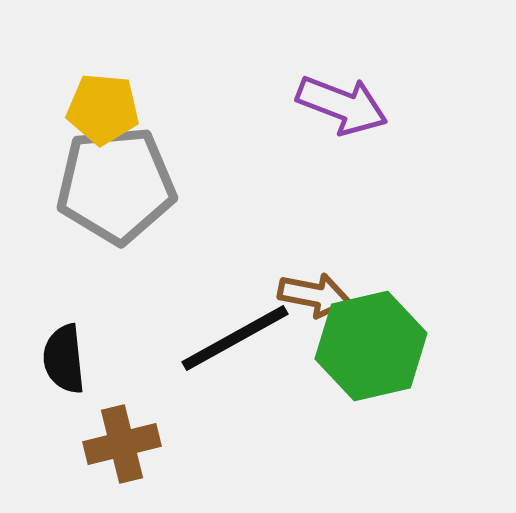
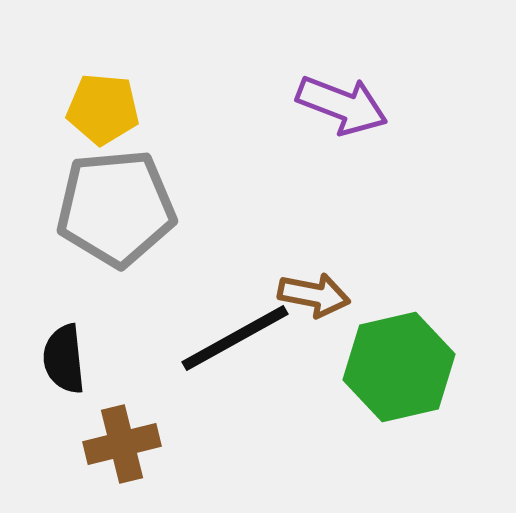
gray pentagon: moved 23 px down
green hexagon: moved 28 px right, 21 px down
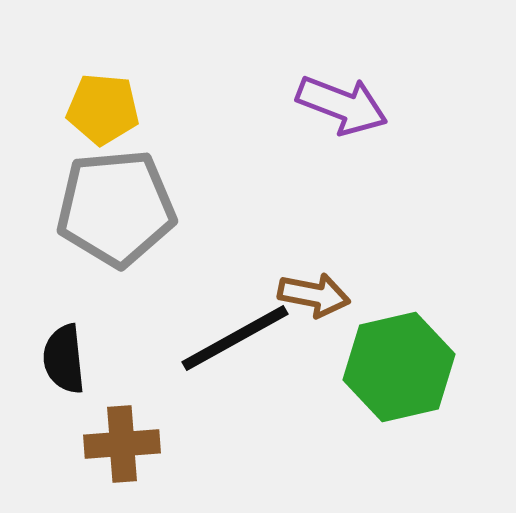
brown cross: rotated 10 degrees clockwise
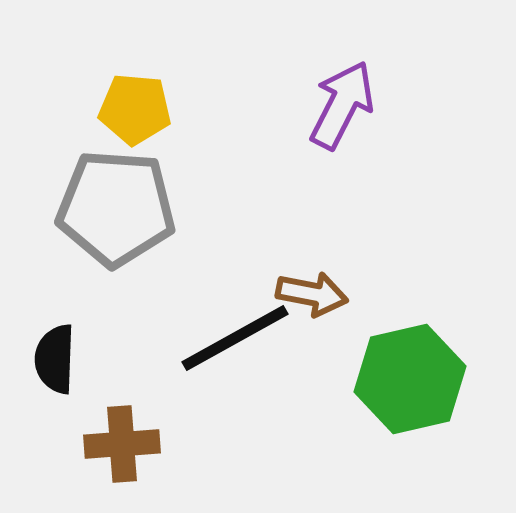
purple arrow: rotated 84 degrees counterclockwise
yellow pentagon: moved 32 px right
gray pentagon: rotated 9 degrees clockwise
brown arrow: moved 2 px left, 1 px up
black semicircle: moved 9 px left; rotated 8 degrees clockwise
green hexagon: moved 11 px right, 12 px down
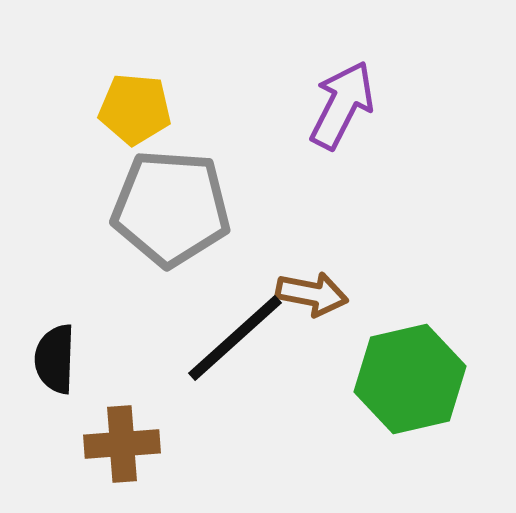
gray pentagon: moved 55 px right
black line: rotated 13 degrees counterclockwise
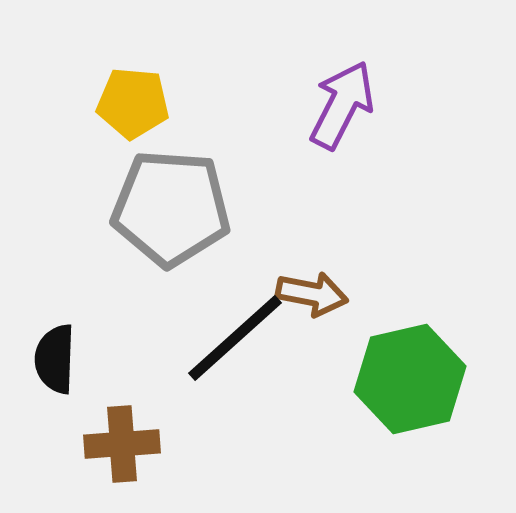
yellow pentagon: moved 2 px left, 6 px up
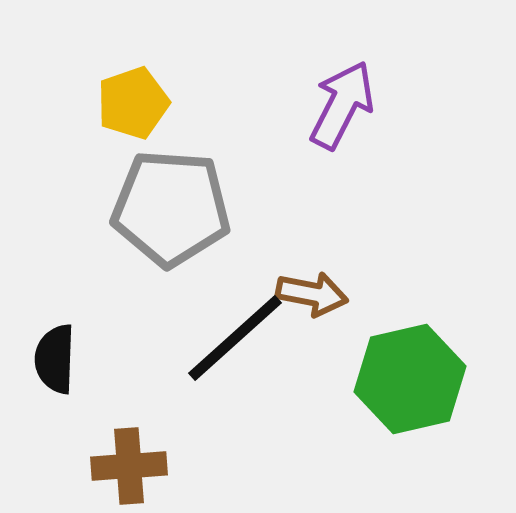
yellow pentagon: rotated 24 degrees counterclockwise
brown cross: moved 7 px right, 22 px down
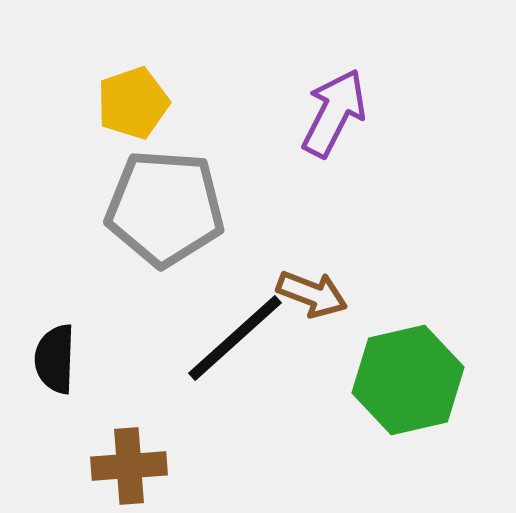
purple arrow: moved 8 px left, 8 px down
gray pentagon: moved 6 px left
brown arrow: rotated 10 degrees clockwise
green hexagon: moved 2 px left, 1 px down
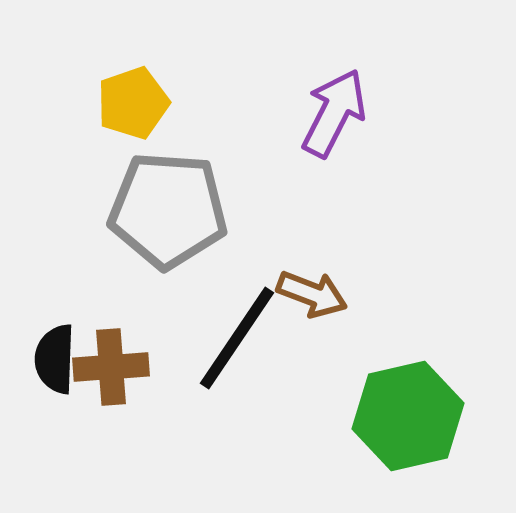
gray pentagon: moved 3 px right, 2 px down
black line: moved 2 px right; rotated 14 degrees counterclockwise
green hexagon: moved 36 px down
brown cross: moved 18 px left, 99 px up
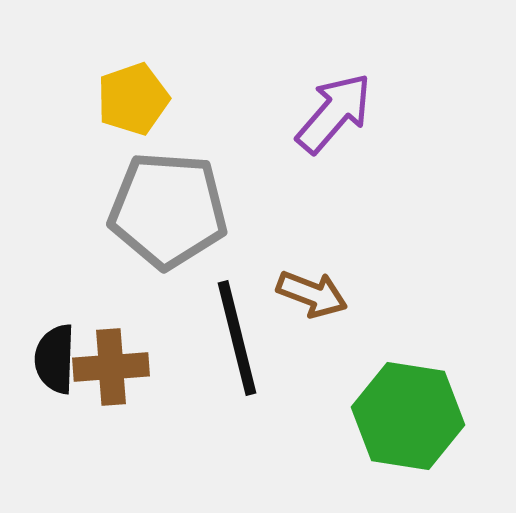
yellow pentagon: moved 4 px up
purple arrow: rotated 14 degrees clockwise
black line: rotated 48 degrees counterclockwise
green hexagon: rotated 22 degrees clockwise
